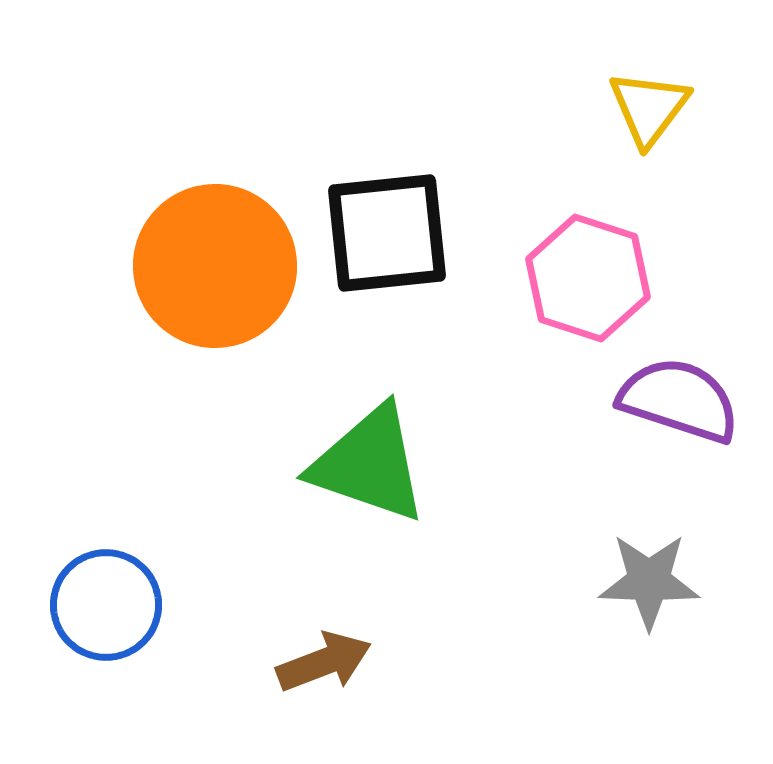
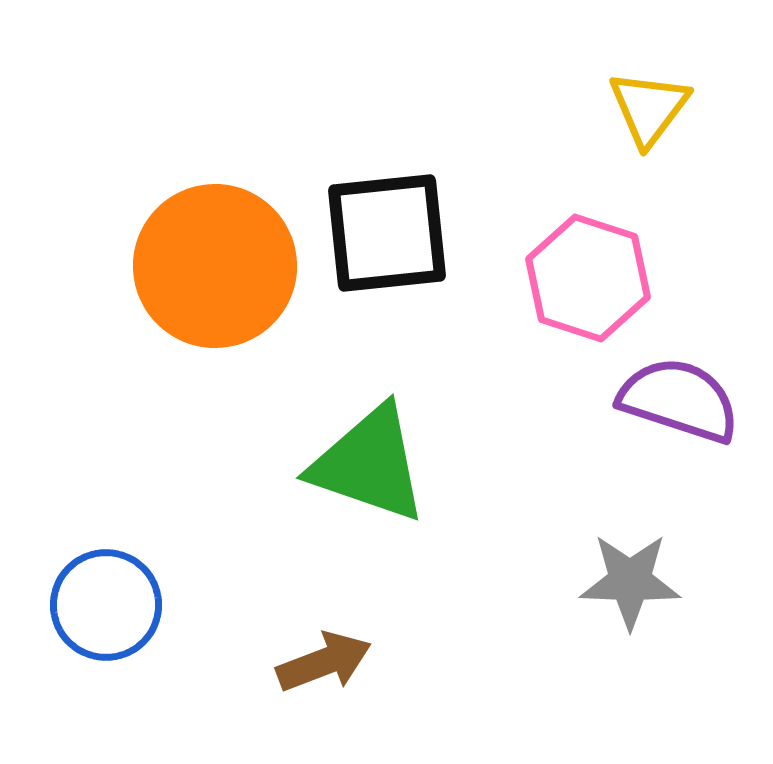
gray star: moved 19 px left
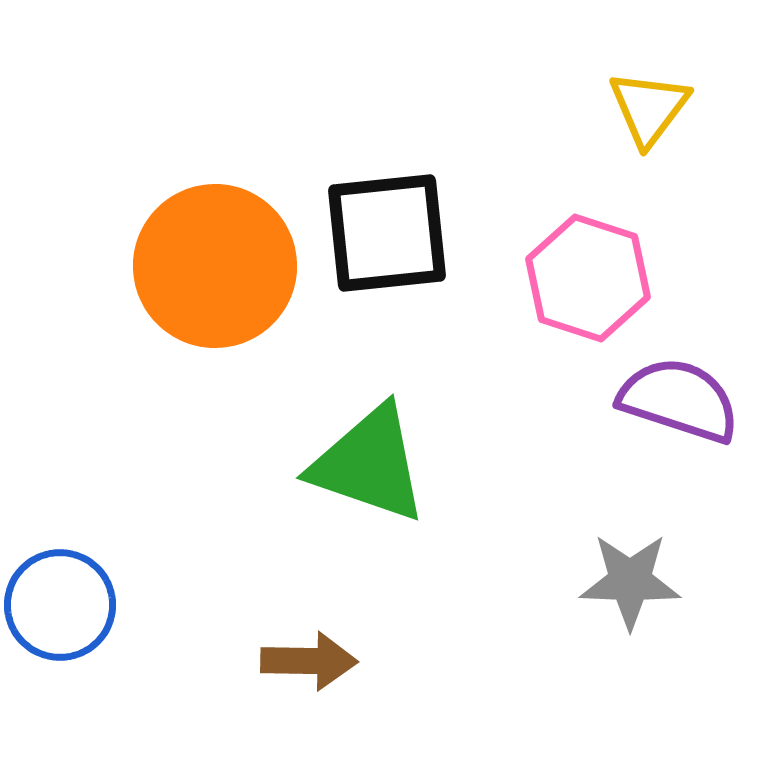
blue circle: moved 46 px left
brown arrow: moved 15 px left, 1 px up; rotated 22 degrees clockwise
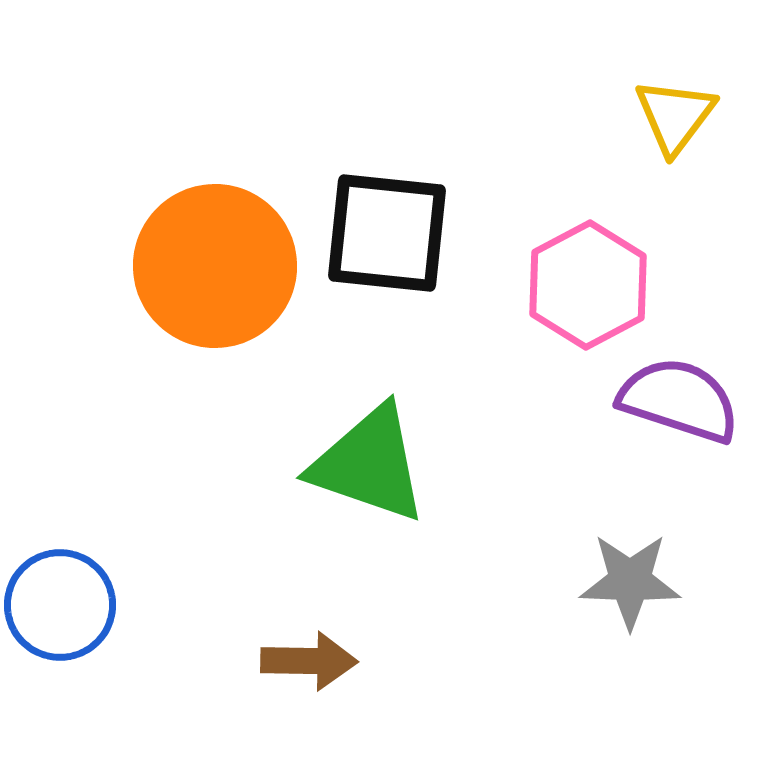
yellow triangle: moved 26 px right, 8 px down
black square: rotated 12 degrees clockwise
pink hexagon: moved 7 px down; rotated 14 degrees clockwise
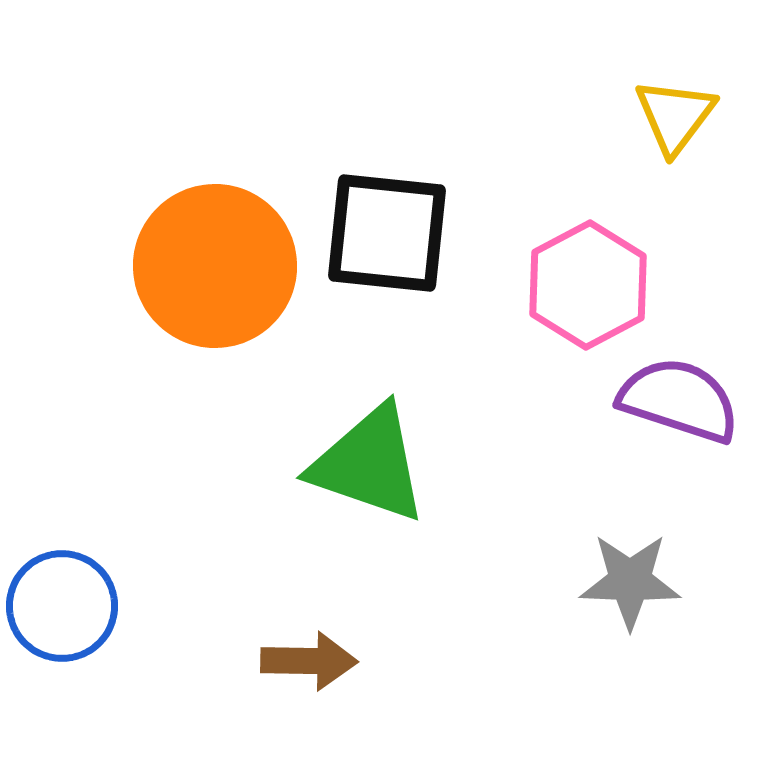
blue circle: moved 2 px right, 1 px down
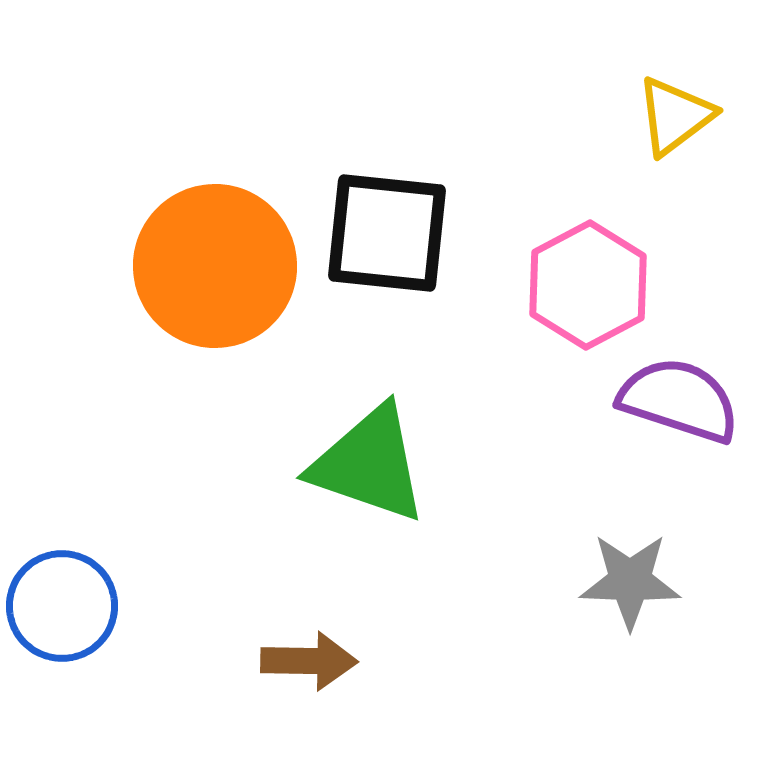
yellow triangle: rotated 16 degrees clockwise
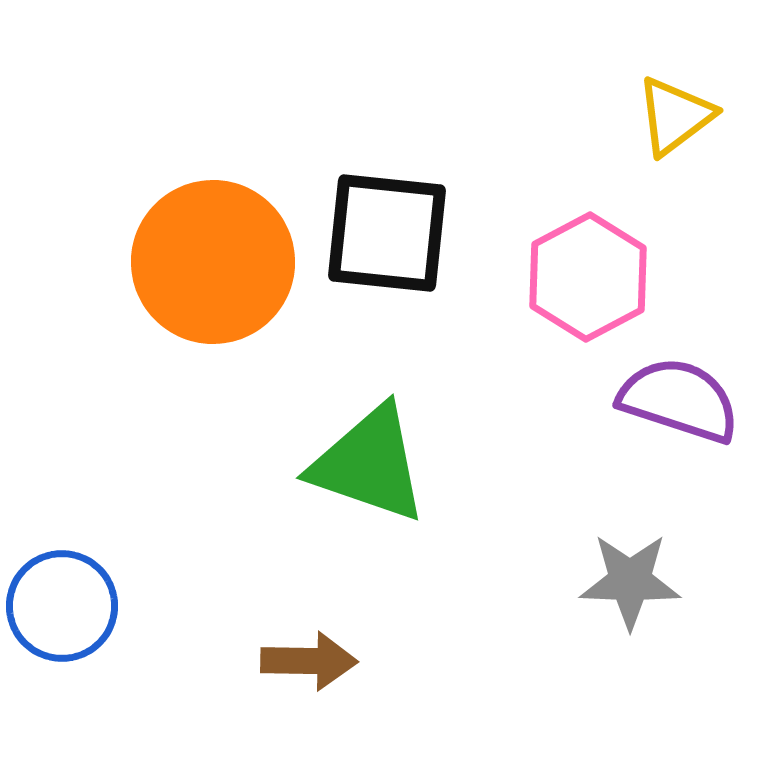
orange circle: moved 2 px left, 4 px up
pink hexagon: moved 8 px up
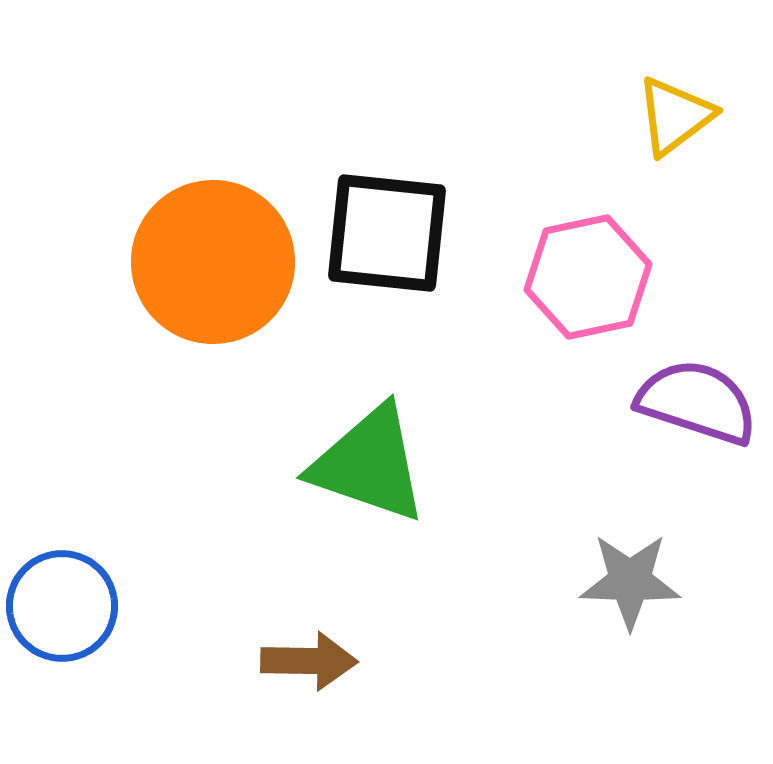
pink hexagon: rotated 16 degrees clockwise
purple semicircle: moved 18 px right, 2 px down
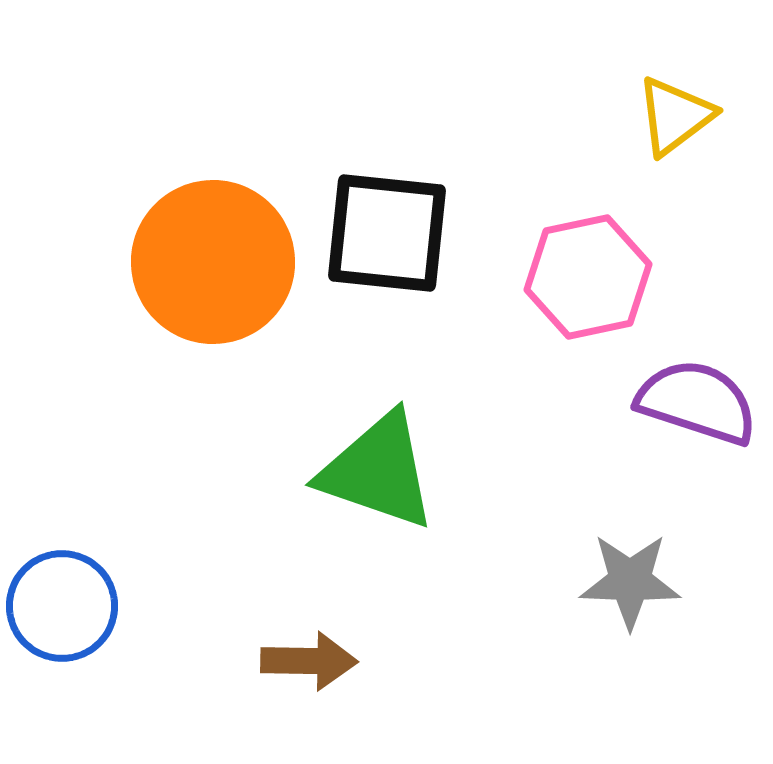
green triangle: moved 9 px right, 7 px down
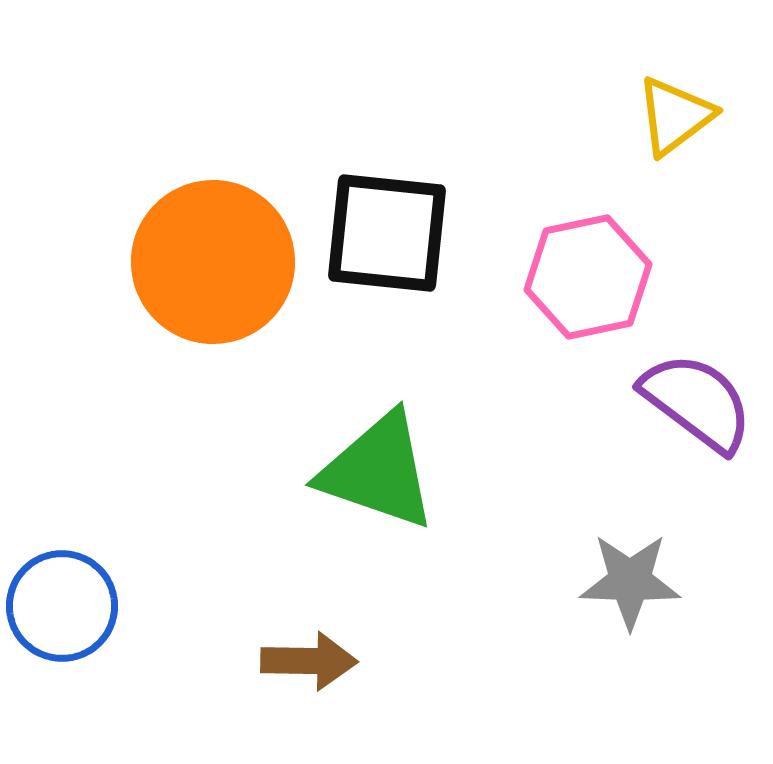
purple semicircle: rotated 19 degrees clockwise
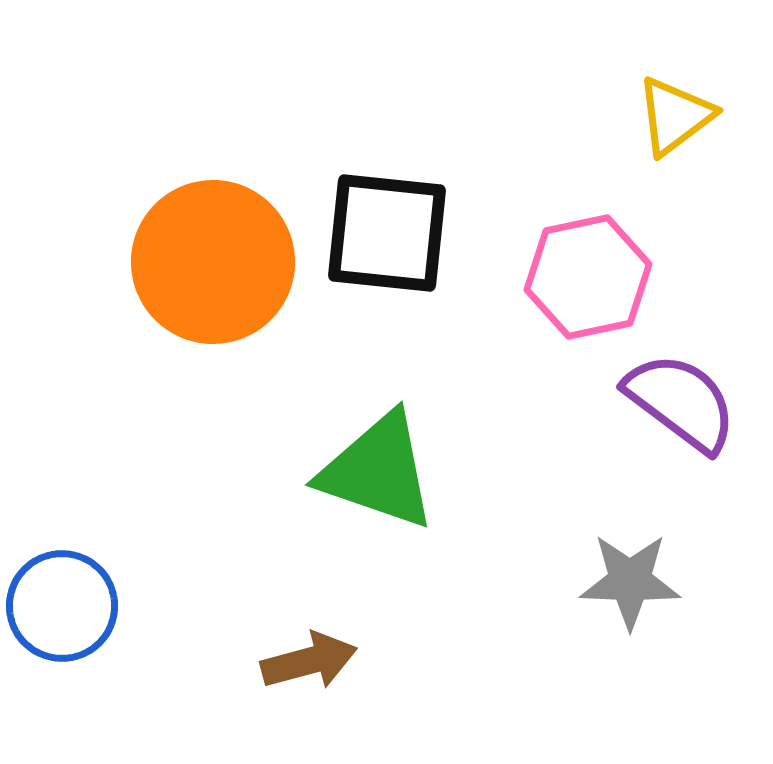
purple semicircle: moved 16 px left
brown arrow: rotated 16 degrees counterclockwise
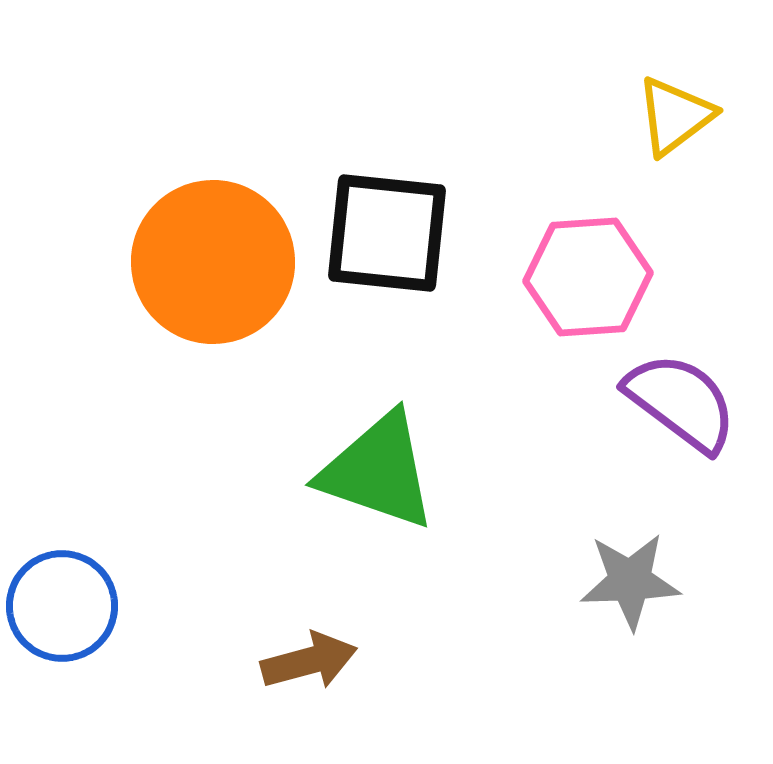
pink hexagon: rotated 8 degrees clockwise
gray star: rotated 4 degrees counterclockwise
